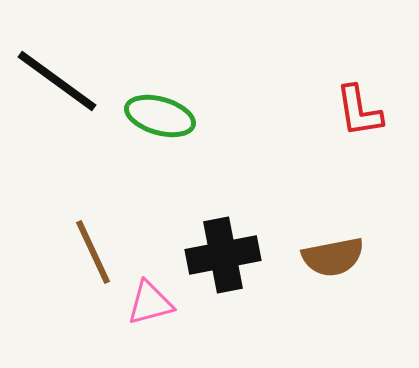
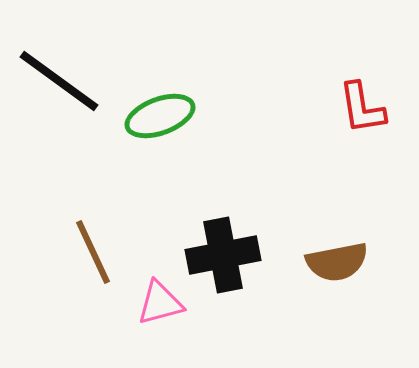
black line: moved 2 px right
red L-shape: moved 3 px right, 3 px up
green ellipse: rotated 36 degrees counterclockwise
brown semicircle: moved 4 px right, 5 px down
pink triangle: moved 10 px right
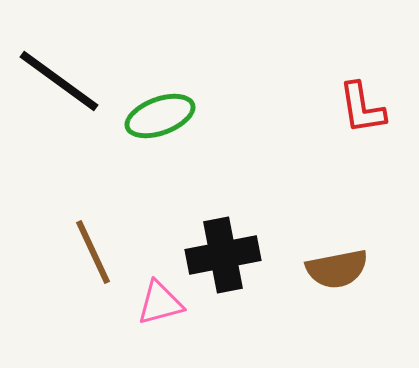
brown semicircle: moved 7 px down
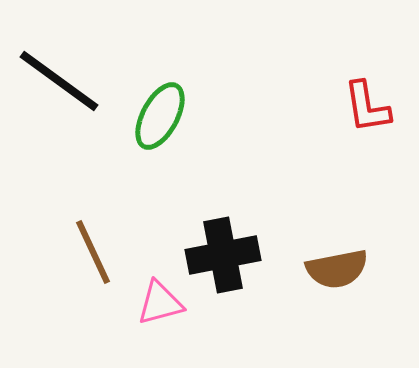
red L-shape: moved 5 px right, 1 px up
green ellipse: rotated 42 degrees counterclockwise
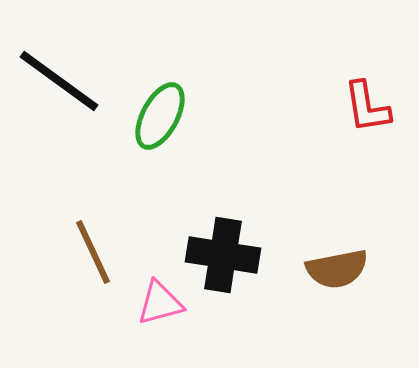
black cross: rotated 20 degrees clockwise
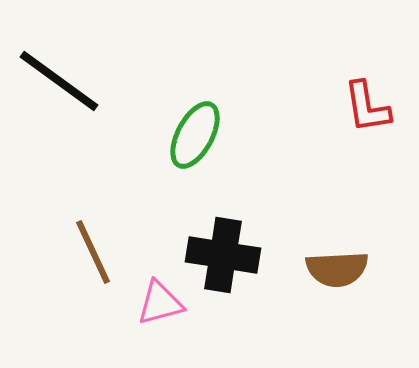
green ellipse: moved 35 px right, 19 px down
brown semicircle: rotated 8 degrees clockwise
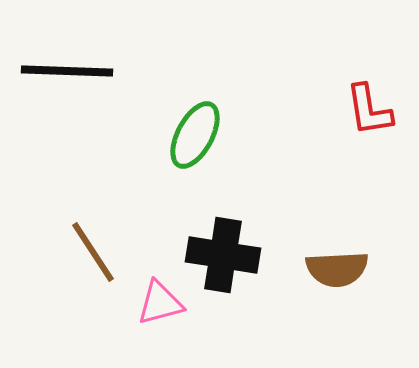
black line: moved 8 px right, 10 px up; rotated 34 degrees counterclockwise
red L-shape: moved 2 px right, 3 px down
brown line: rotated 8 degrees counterclockwise
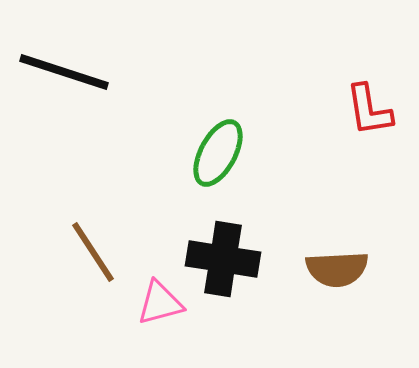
black line: moved 3 px left, 1 px down; rotated 16 degrees clockwise
green ellipse: moved 23 px right, 18 px down
black cross: moved 4 px down
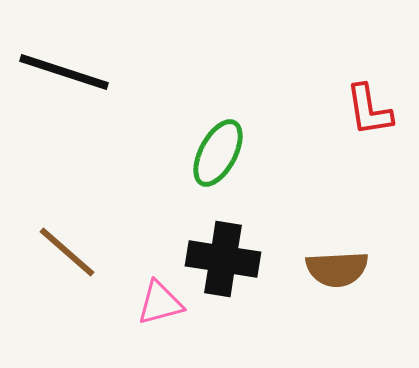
brown line: moved 26 px left; rotated 16 degrees counterclockwise
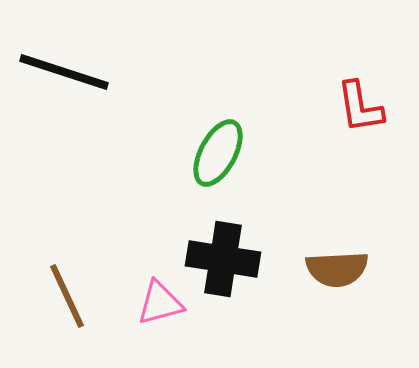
red L-shape: moved 9 px left, 3 px up
brown line: moved 44 px down; rotated 24 degrees clockwise
